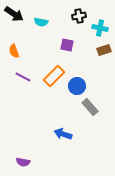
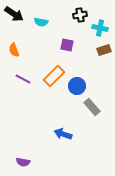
black cross: moved 1 px right, 1 px up
orange semicircle: moved 1 px up
purple line: moved 2 px down
gray rectangle: moved 2 px right
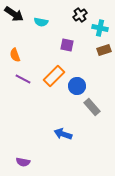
black cross: rotated 24 degrees counterclockwise
orange semicircle: moved 1 px right, 5 px down
